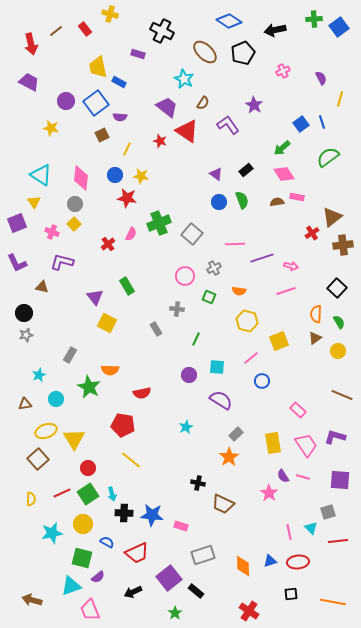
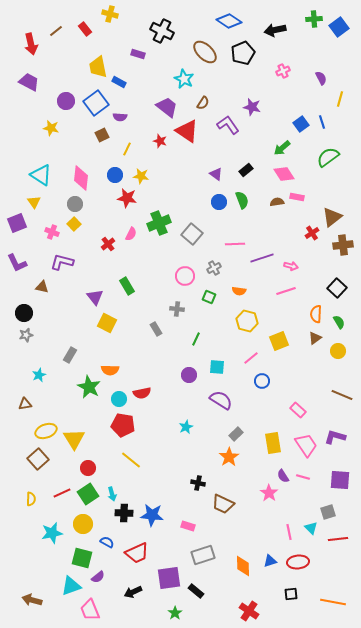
purple star at (254, 105): moved 2 px left, 2 px down; rotated 18 degrees counterclockwise
cyan circle at (56, 399): moved 63 px right
pink rectangle at (181, 526): moved 7 px right
red line at (338, 541): moved 2 px up
purple square at (169, 578): rotated 30 degrees clockwise
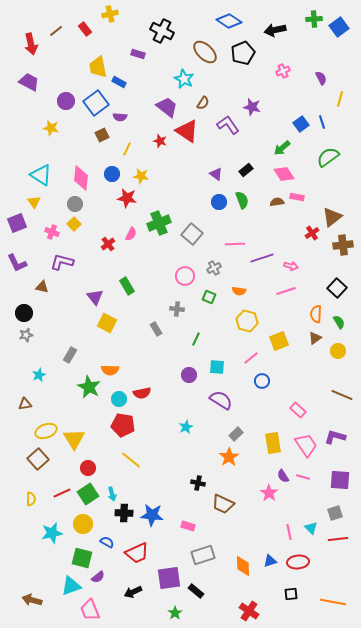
yellow cross at (110, 14): rotated 28 degrees counterclockwise
blue circle at (115, 175): moved 3 px left, 1 px up
gray square at (328, 512): moved 7 px right, 1 px down
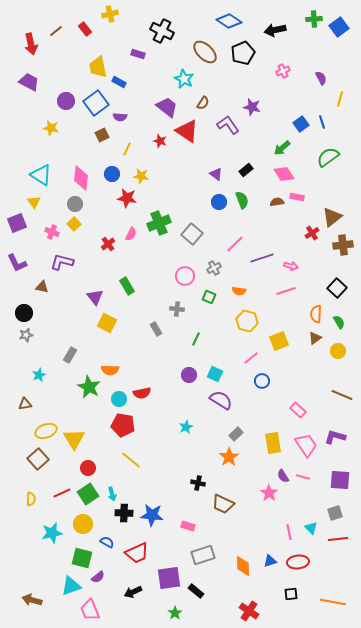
pink line at (235, 244): rotated 42 degrees counterclockwise
cyan square at (217, 367): moved 2 px left, 7 px down; rotated 21 degrees clockwise
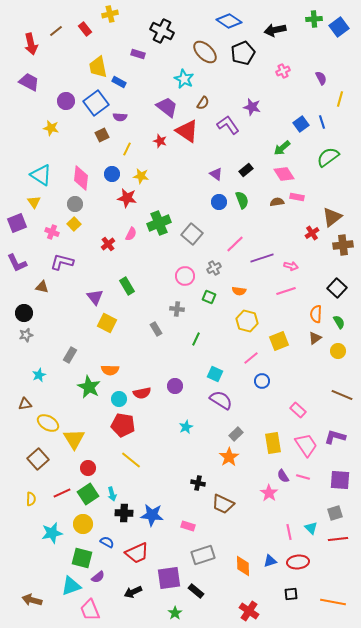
purple circle at (189, 375): moved 14 px left, 11 px down
yellow ellipse at (46, 431): moved 2 px right, 8 px up; rotated 50 degrees clockwise
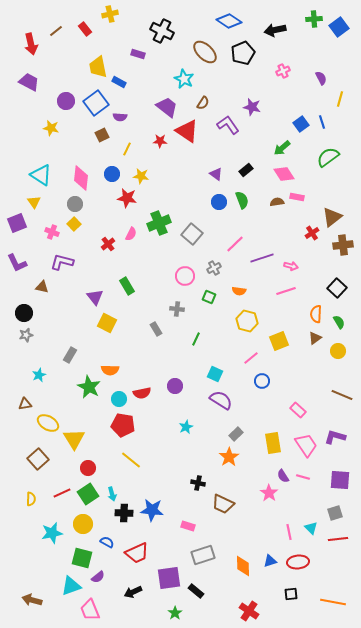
red star at (160, 141): rotated 16 degrees counterclockwise
blue star at (152, 515): moved 5 px up
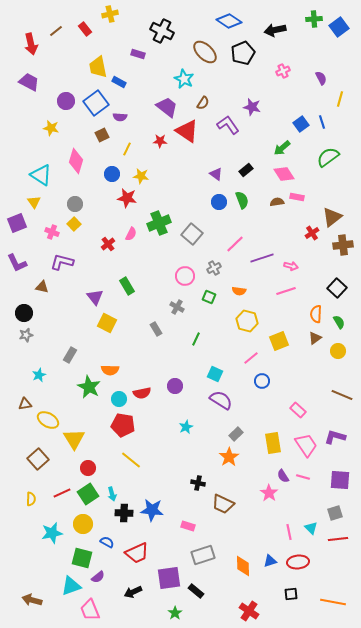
pink diamond at (81, 178): moved 5 px left, 17 px up; rotated 10 degrees clockwise
gray cross at (177, 309): moved 2 px up; rotated 24 degrees clockwise
yellow ellipse at (48, 423): moved 3 px up
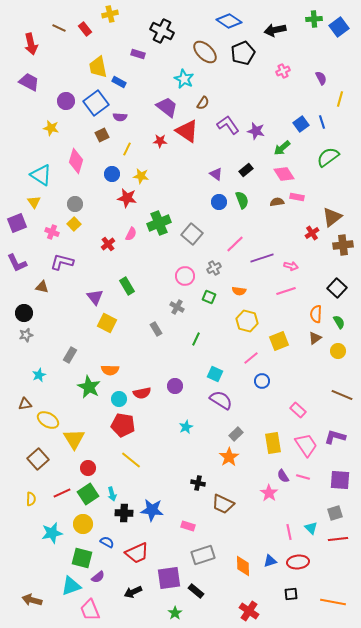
brown line at (56, 31): moved 3 px right, 3 px up; rotated 64 degrees clockwise
purple star at (252, 107): moved 4 px right, 24 px down
